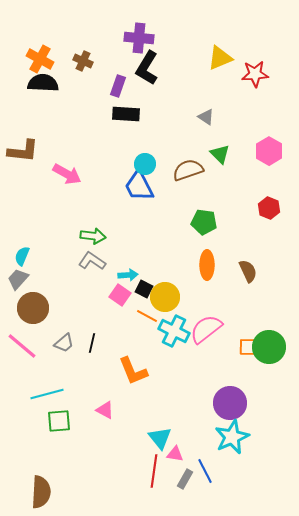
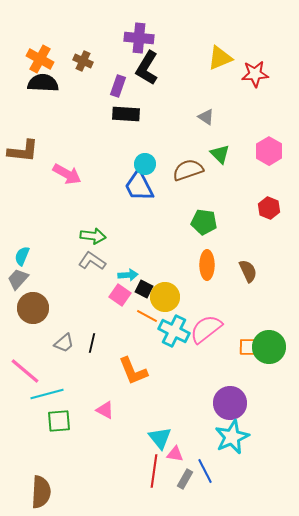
pink line at (22, 346): moved 3 px right, 25 px down
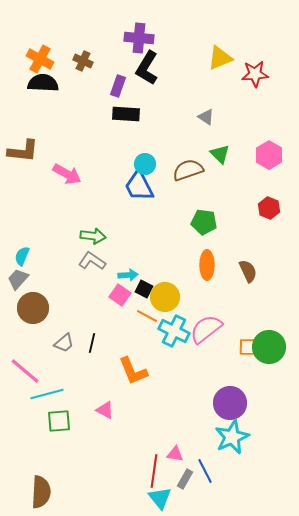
pink hexagon at (269, 151): moved 4 px down
cyan triangle at (160, 438): moved 60 px down
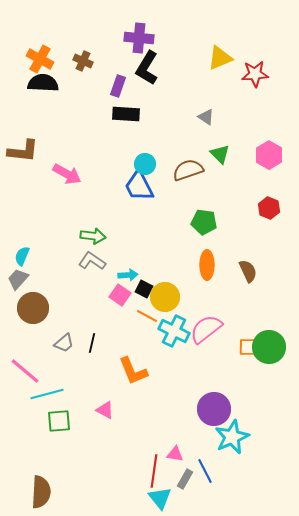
purple circle at (230, 403): moved 16 px left, 6 px down
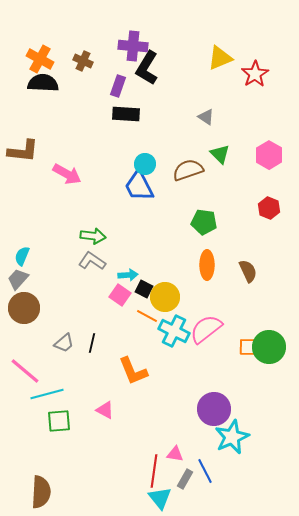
purple cross at (139, 38): moved 6 px left, 8 px down
red star at (255, 74): rotated 28 degrees counterclockwise
brown circle at (33, 308): moved 9 px left
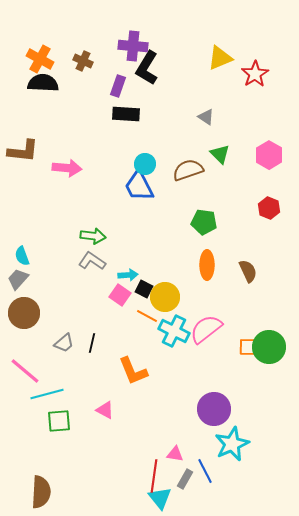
pink arrow at (67, 174): moved 6 px up; rotated 24 degrees counterclockwise
cyan semicircle at (22, 256): rotated 42 degrees counterclockwise
brown circle at (24, 308): moved 5 px down
cyan star at (232, 437): moved 7 px down
red line at (154, 471): moved 5 px down
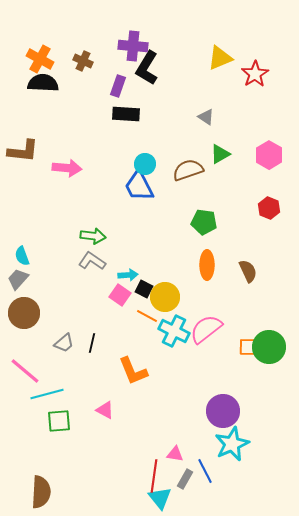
green triangle at (220, 154): rotated 45 degrees clockwise
purple circle at (214, 409): moved 9 px right, 2 px down
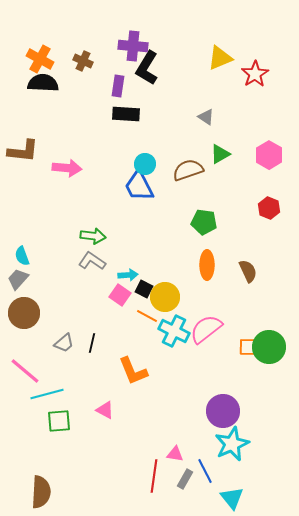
purple rectangle at (118, 86): rotated 10 degrees counterclockwise
cyan triangle at (160, 498): moved 72 px right
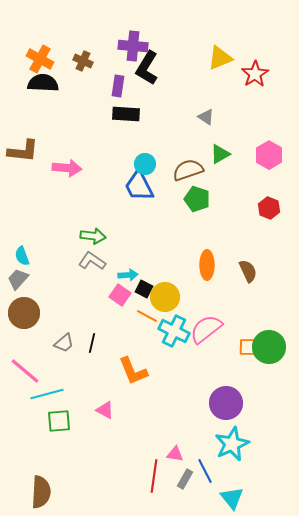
green pentagon at (204, 222): moved 7 px left, 23 px up; rotated 10 degrees clockwise
purple circle at (223, 411): moved 3 px right, 8 px up
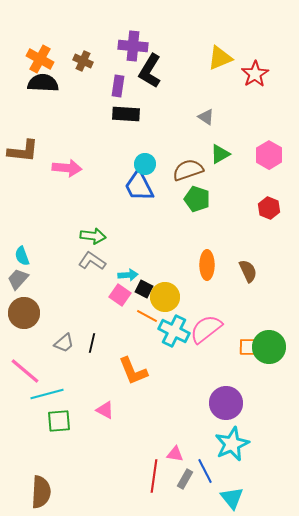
black L-shape at (147, 68): moved 3 px right, 3 px down
